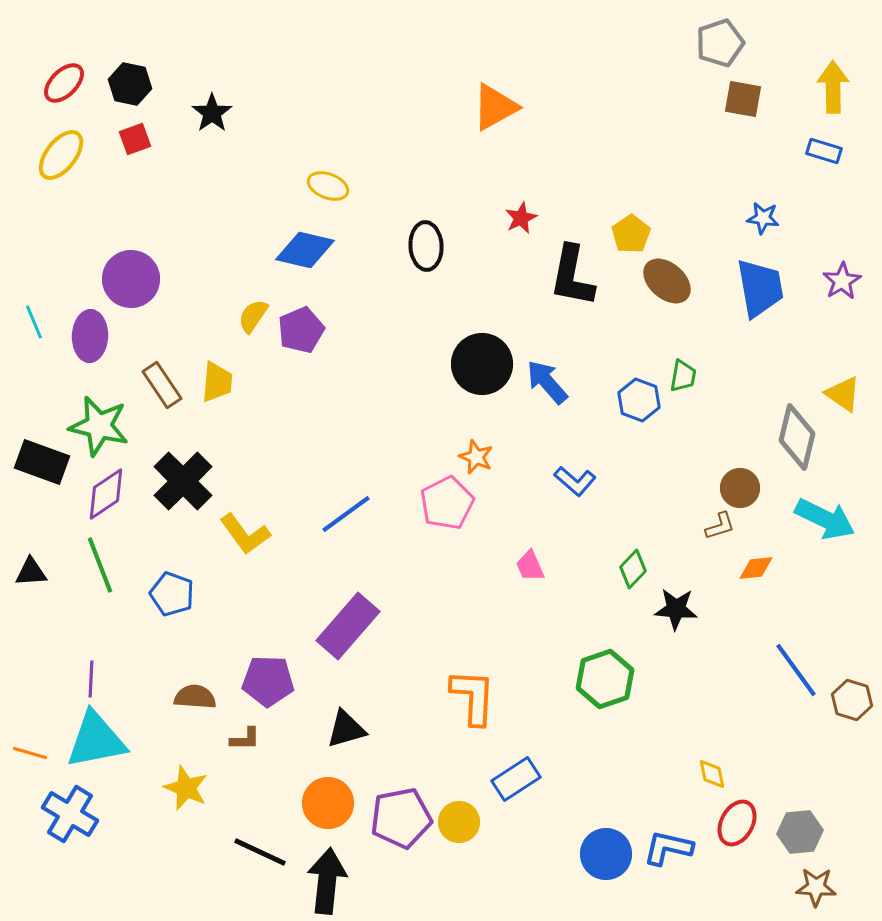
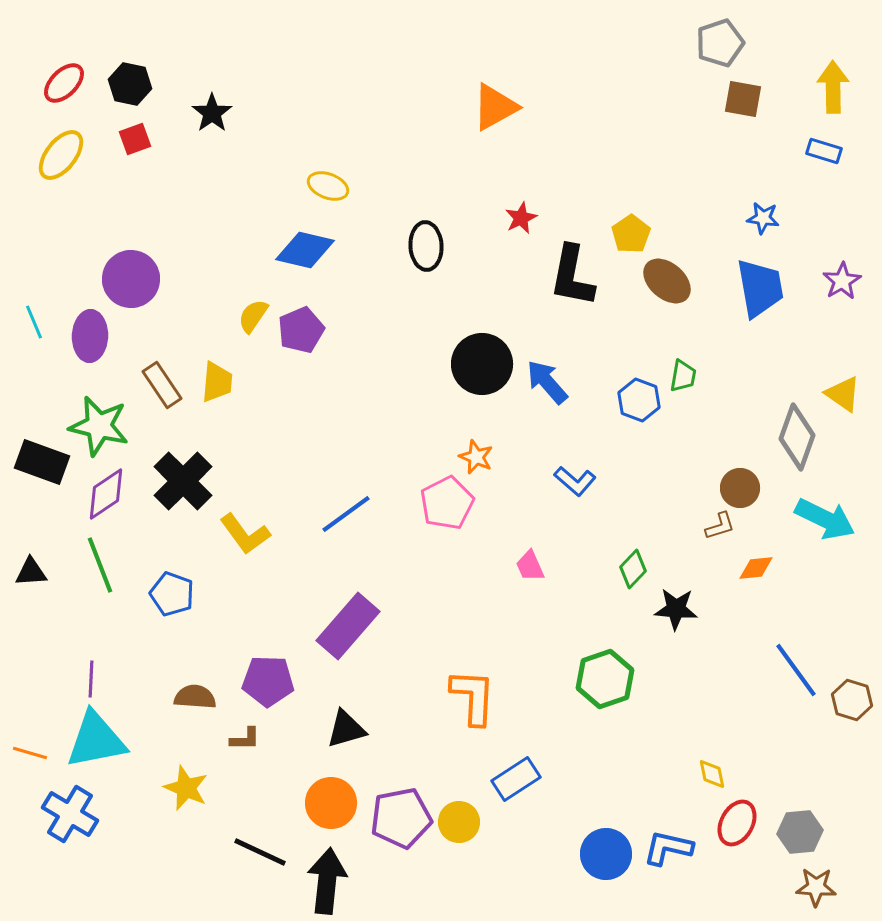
gray diamond at (797, 437): rotated 6 degrees clockwise
orange circle at (328, 803): moved 3 px right
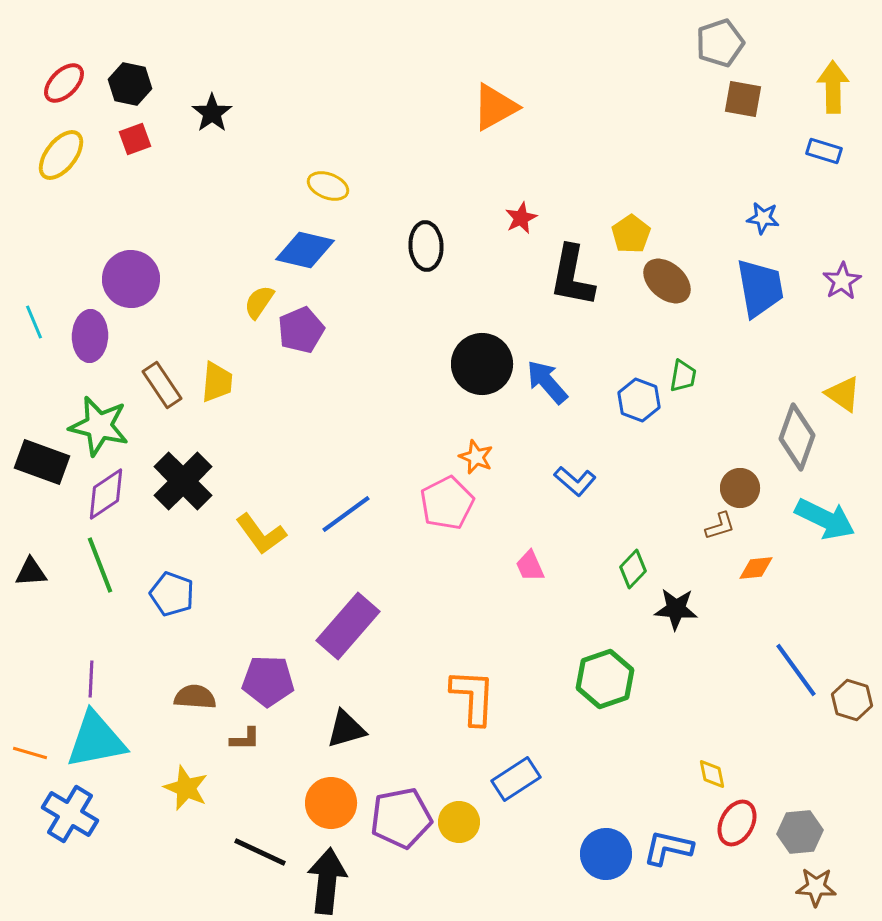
yellow semicircle at (253, 316): moved 6 px right, 14 px up
yellow L-shape at (245, 534): moved 16 px right
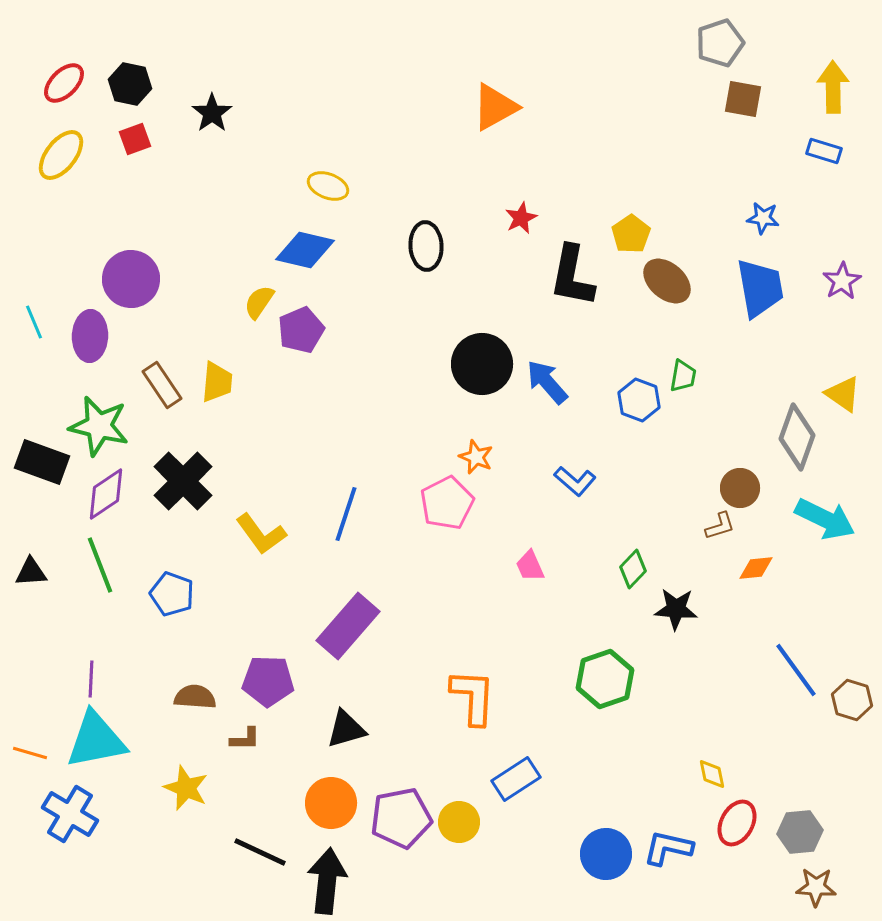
blue line at (346, 514): rotated 36 degrees counterclockwise
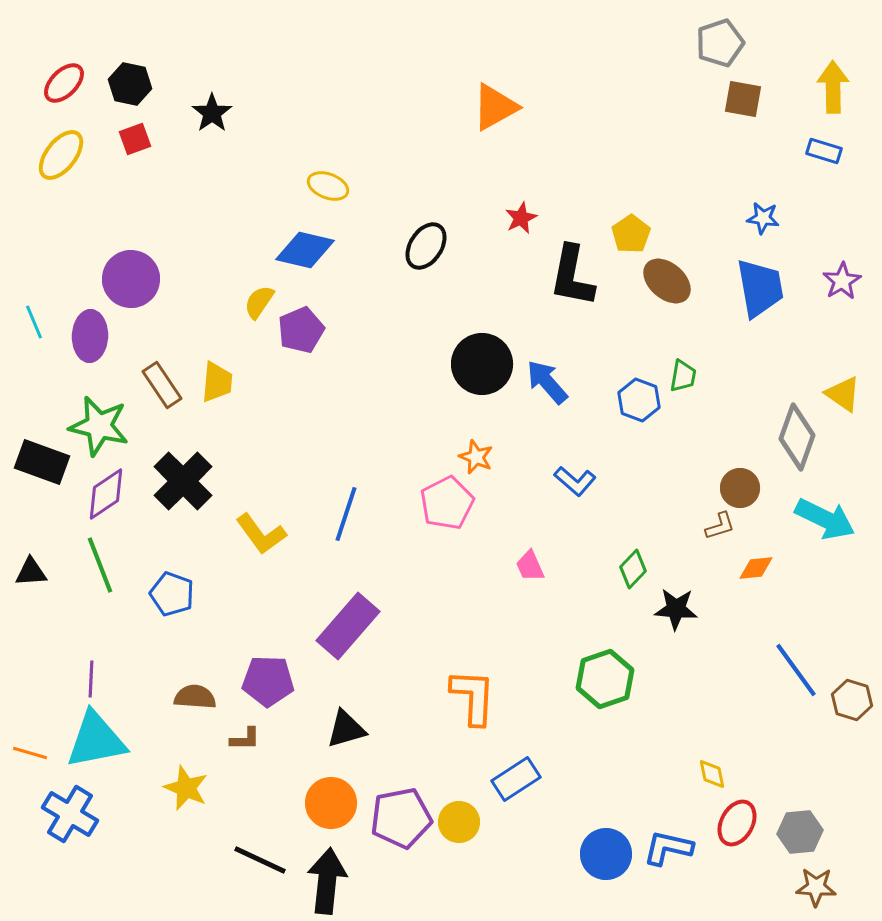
black ellipse at (426, 246): rotated 36 degrees clockwise
black line at (260, 852): moved 8 px down
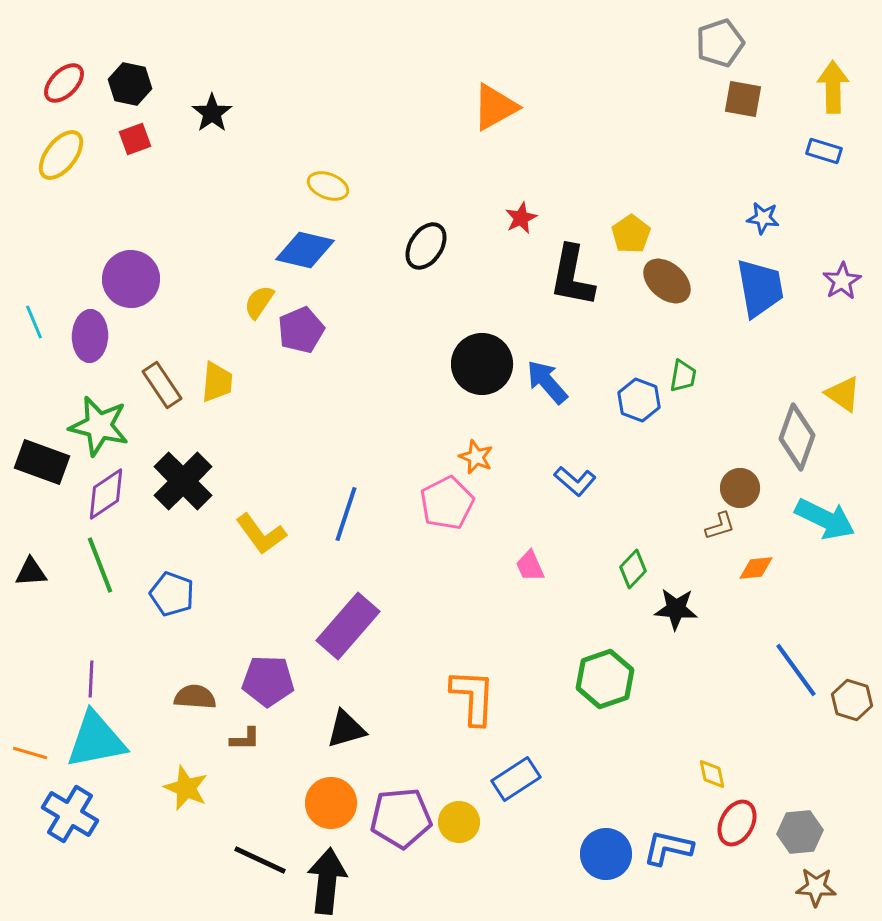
purple pentagon at (401, 818): rotated 6 degrees clockwise
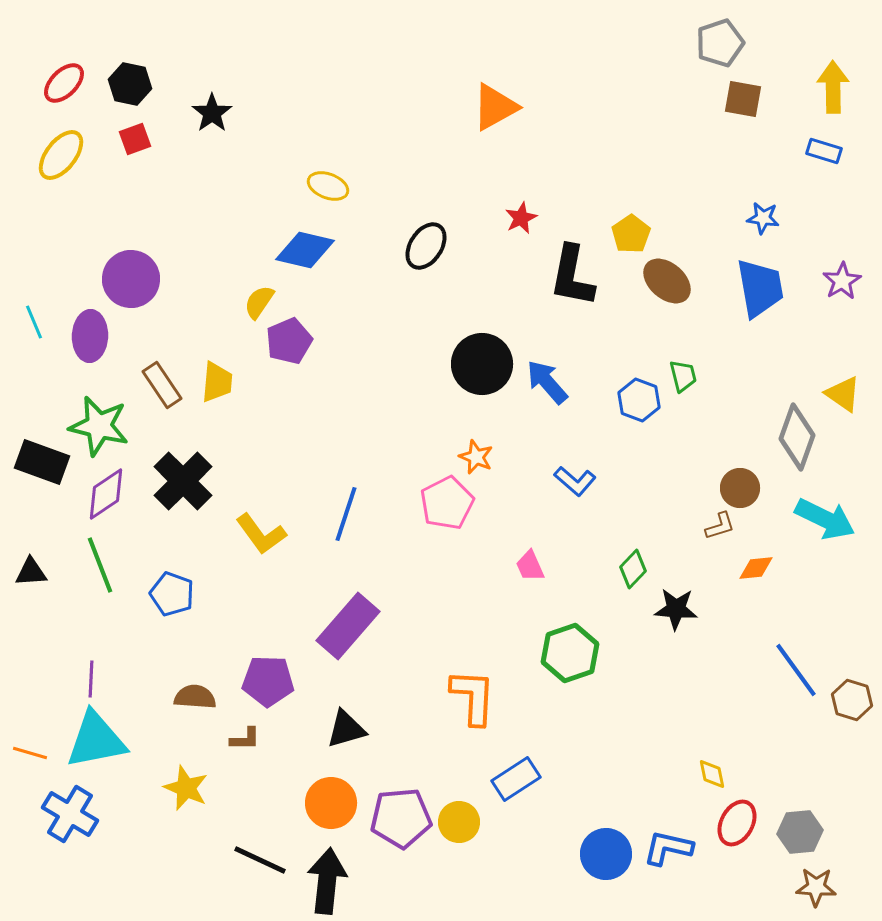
purple pentagon at (301, 330): moved 12 px left, 11 px down
green trapezoid at (683, 376): rotated 24 degrees counterclockwise
green hexagon at (605, 679): moved 35 px left, 26 px up
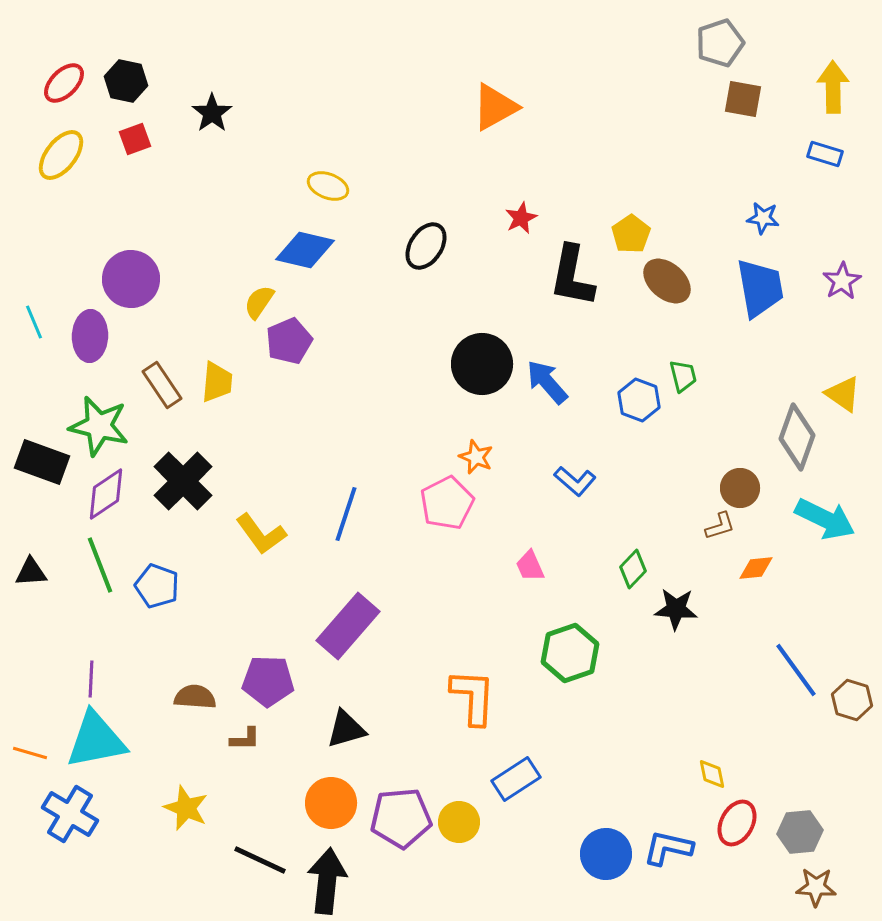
black hexagon at (130, 84): moved 4 px left, 3 px up
blue rectangle at (824, 151): moved 1 px right, 3 px down
blue pentagon at (172, 594): moved 15 px left, 8 px up
yellow star at (186, 788): moved 20 px down
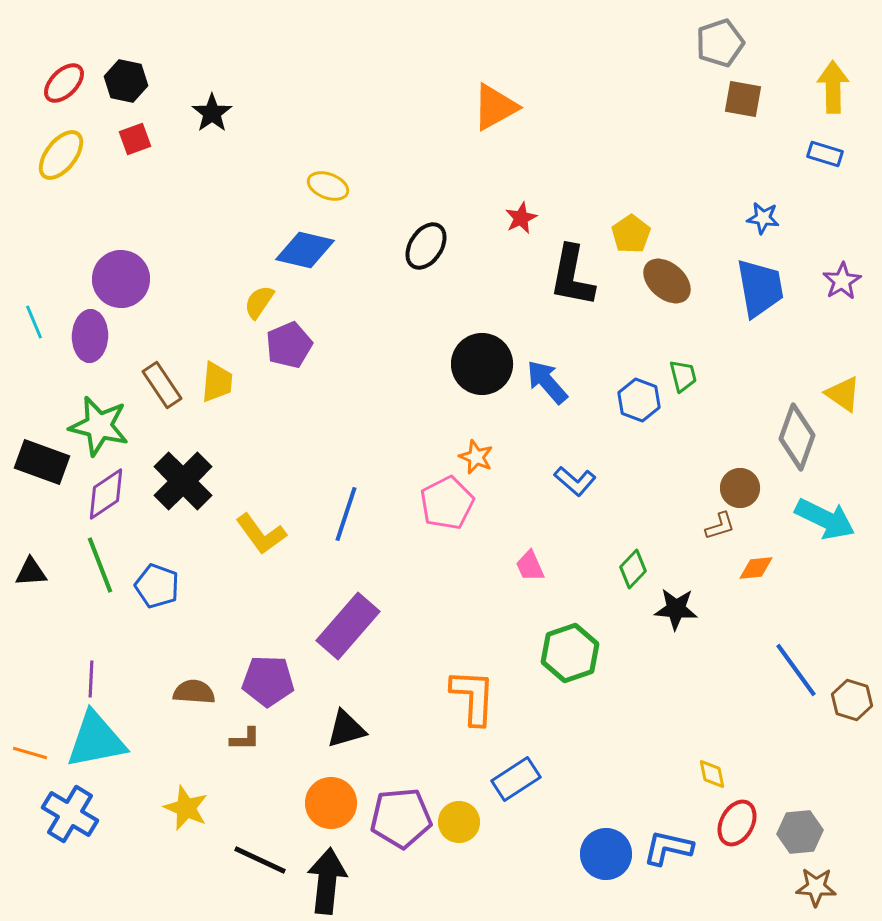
purple circle at (131, 279): moved 10 px left
purple pentagon at (289, 341): moved 4 px down
brown semicircle at (195, 697): moved 1 px left, 5 px up
